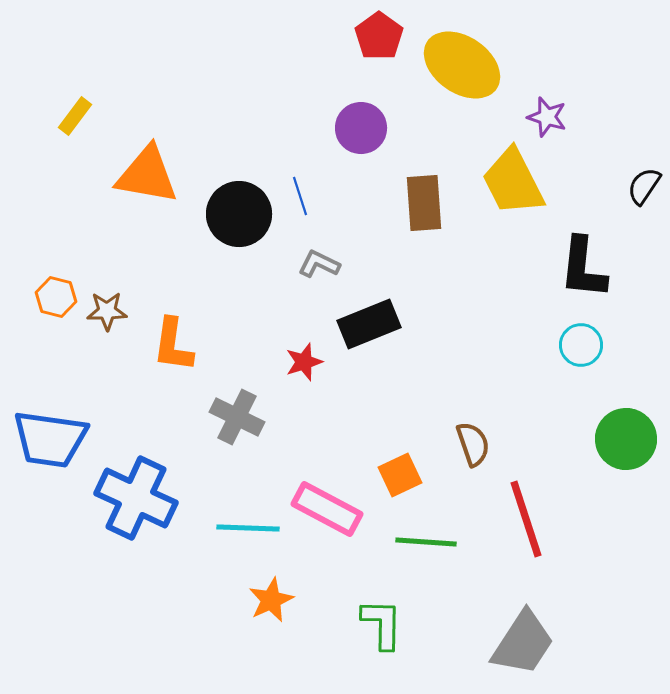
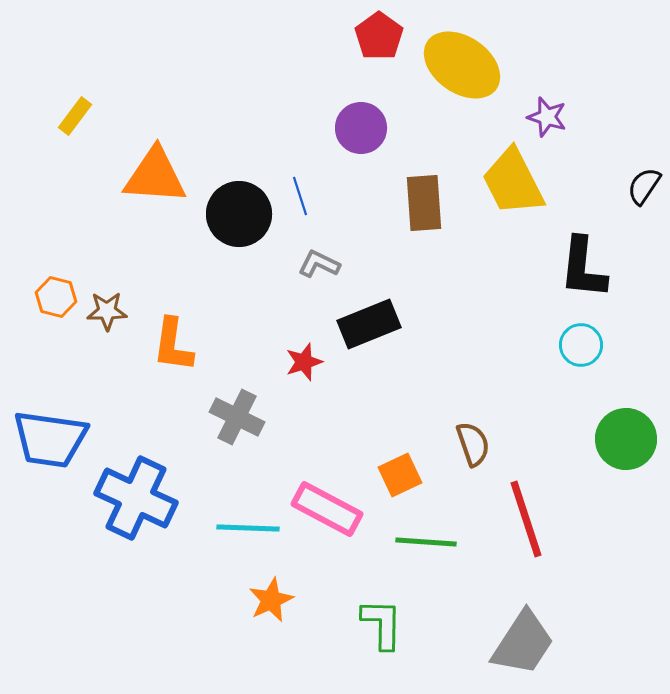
orange triangle: moved 8 px right, 1 px down; rotated 6 degrees counterclockwise
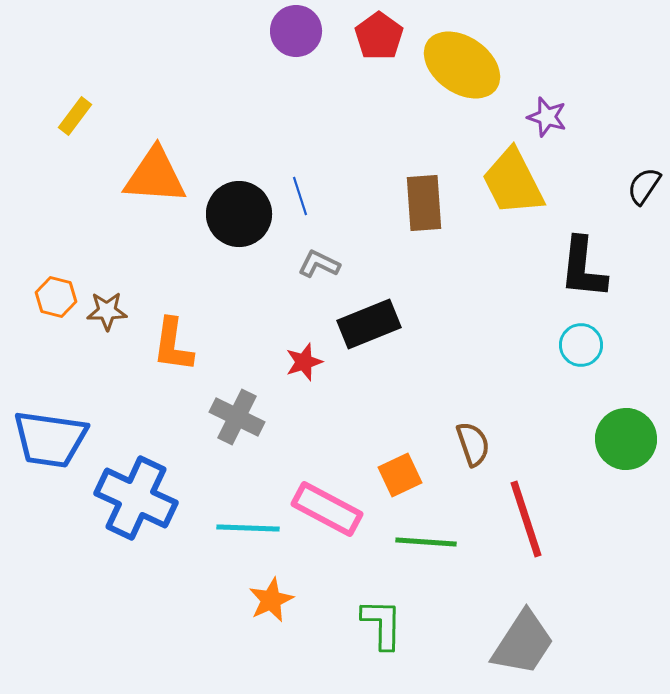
purple circle: moved 65 px left, 97 px up
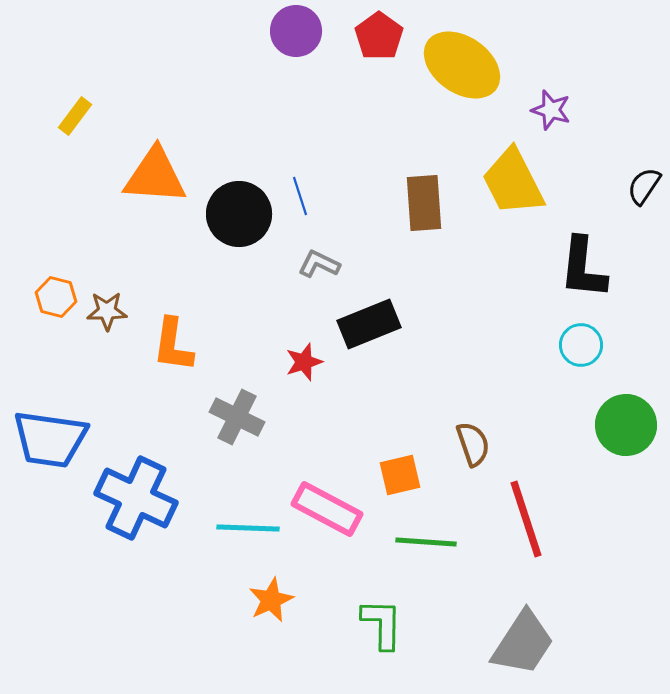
purple star: moved 4 px right, 7 px up
green circle: moved 14 px up
orange square: rotated 12 degrees clockwise
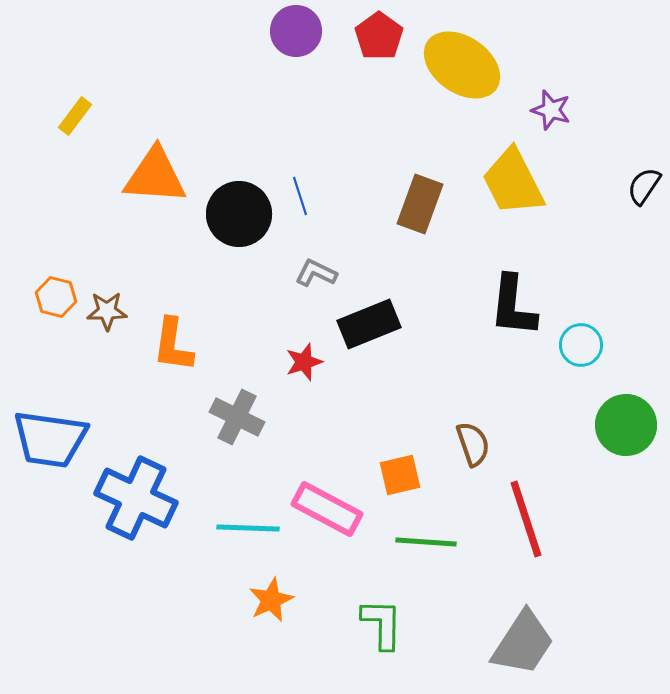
brown rectangle: moved 4 px left, 1 px down; rotated 24 degrees clockwise
gray L-shape: moved 3 px left, 9 px down
black L-shape: moved 70 px left, 38 px down
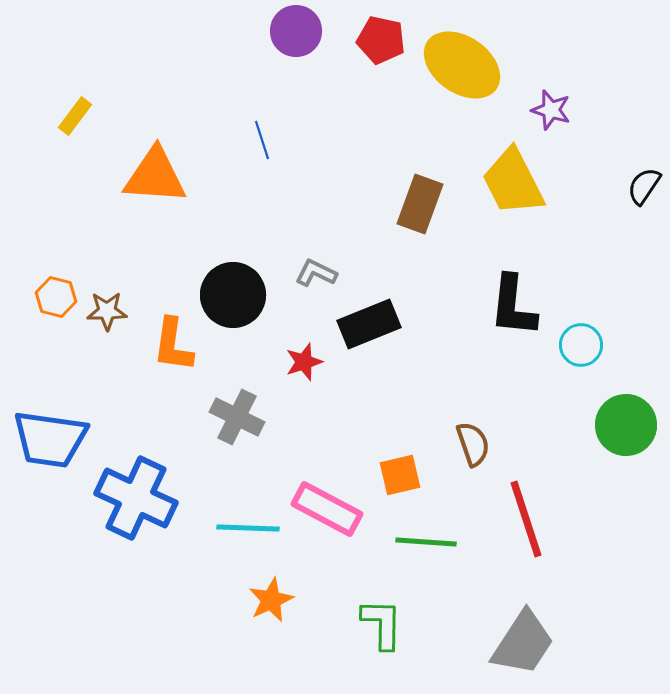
red pentagon: moved 2 px right, 4 px down; rotated 24 degrees counterclockwise
blue line: moved 38 px left, 56 px up
black circle: moved 6 px left, 81 px down
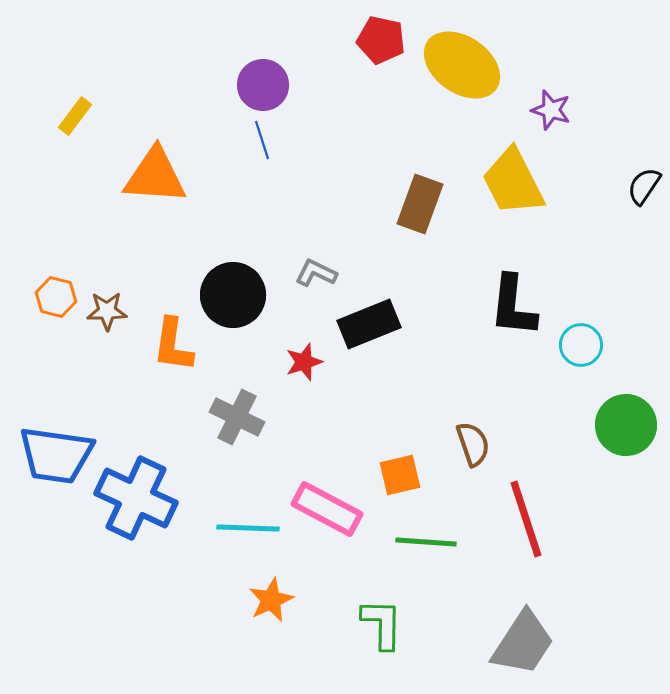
purple circle: moved 33 px left, 54 px down
blue trapezoid: moved 6 px right, 16 px down
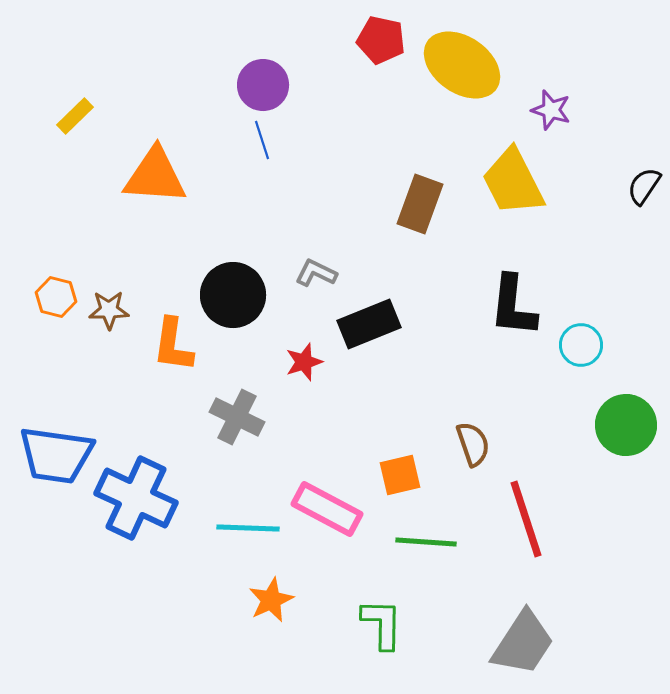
yellow rectangle: rotated 9 degrees clockwise
brown star: moved 2 px right, 1 px up
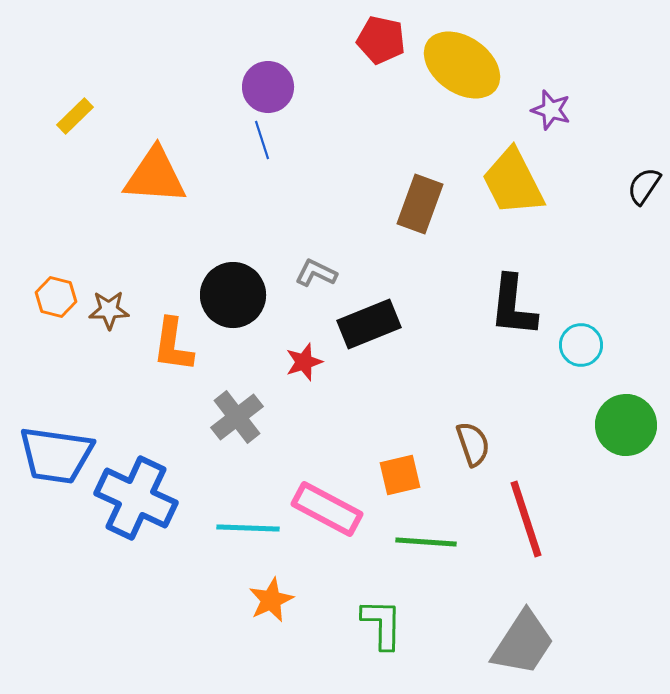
purple circle: moved 5 px right, 2 px down
gray cross: rotated 26 degrees clockwise
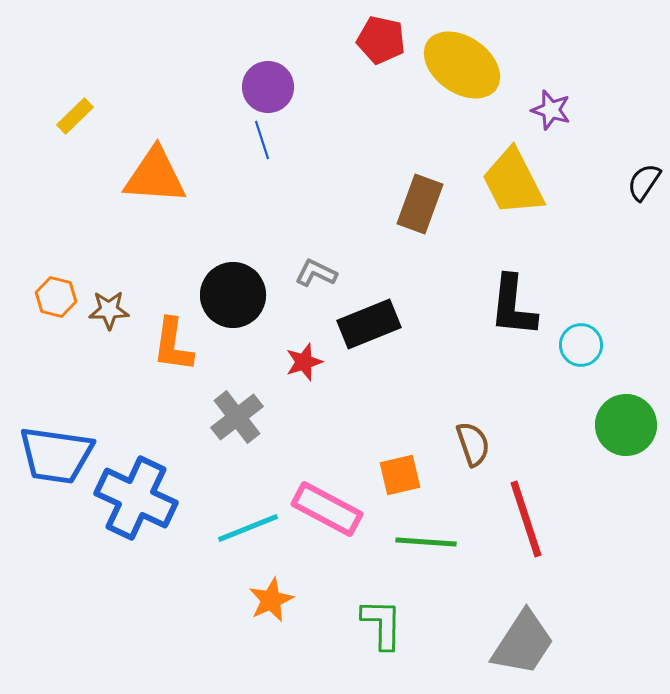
black semicircle: moved 4 px up
cyan line: rotated 24 degrees counterclockwise
